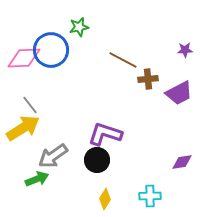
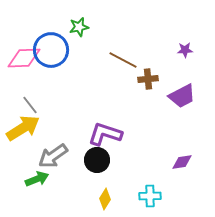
purple trapezoid: moved 3 px right, 3 px down
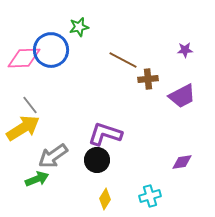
cyan cross: rotated 15 degrees counterclockwise
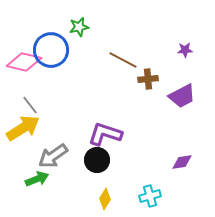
pink diamond: moved 4 px down; rotated 16 degrees clockwise
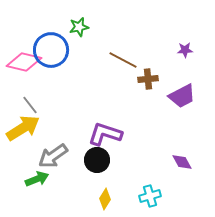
purple diamond: rotated 70 degrees clockwise
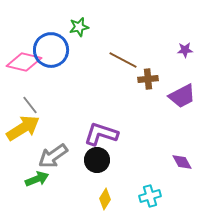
purple L-shape: moved 4 px left
